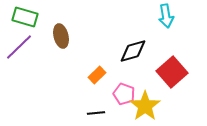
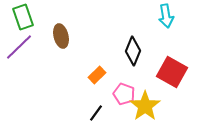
green rectangle: moved 2 px left; rotated 55 degrees clockwise
black diamond: rotated 52 degrees counterclockwise
red square: rotated 20 degrees counterclockwise
black line: rotated 48 degrees counterclockwise
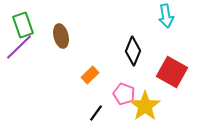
green rectangle: moved 8 px down
orange rectangle: moved 7 px left
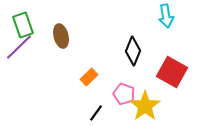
orange rectangle: moved 1 px left, 2 px down
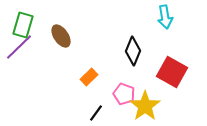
cyan arrow: moved 1 px left, 1 px down
green rectangle: rotated 35 degrees clockwise
brown ellipse: rotated 20 degrees counterclockwise
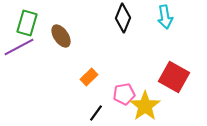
green rectangle: moved 4 px right, 2 px up
purple line: rotated 16 degrees clockwise
black diamond: moved 10 px left, 33 px up
red square: moved 2 px right, 5 px down
pink pentagon: rotated 30 degrees counterclockwise
